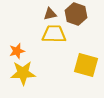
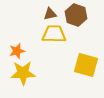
brown hexagon: moved 1 px down
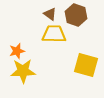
brown triangle: rotated 48 degrees clockwise
yellow star: moved 2 px up
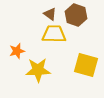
yellow star: moved 15 px right, 1 px up
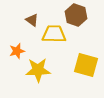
brown triangle: moved 18 px left, 6 px down
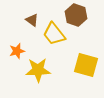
yellow trapezoid: rotated 130 degrees counterclockwise
